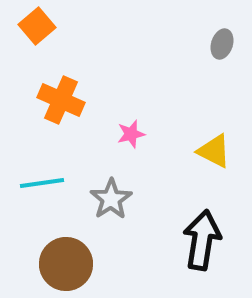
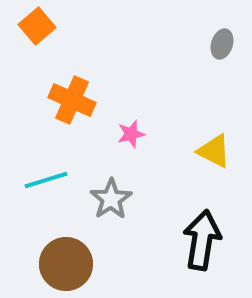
orange cross: moved 11 px right
cyan line: moved 4 px right, 3 px up; rotated 9 degrees counterclockwise
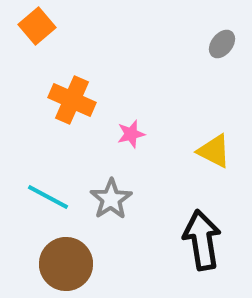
gray ellipse: rotated 20 degrees clockwise
cyan line: moved 2 px right, 17 px down; rotated 45 degrees clockwise
black arrow: rotated 18 degrees counterclockwise
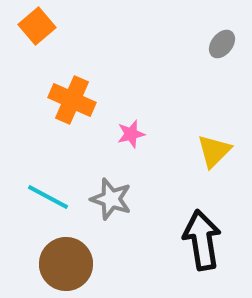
yellow triangle: rotated 48 degrees clockwise
gray star: rotated 21 degrees counterclockwise
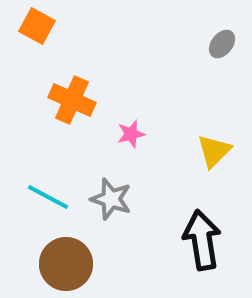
orange square: rotated 21 degrees counterclockwise
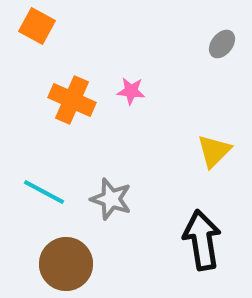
pink star: moved 43 px up; rotated 20 degrees clockwise
cyan line: moved 4 px left, 5 px up
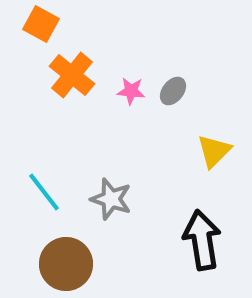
orange square: moved 4 px right, 2 px up
gray ellipse: moved 49 px left, 47 px down
orange cross: moved 25 px up; rotated 15 degrees clockwise
cyan line: rotated 24 degrees clockwise
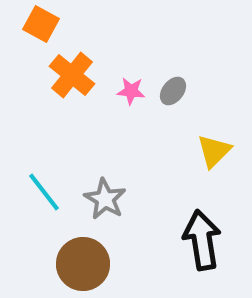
gray star: moved 6 px left; rotated 12 degrees clockwise
brown circle: moved 17 px right
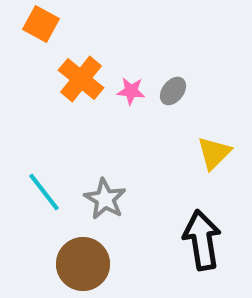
orange cross: moved 9 px right, 4 px down
yellow triangle: moved 2 px down
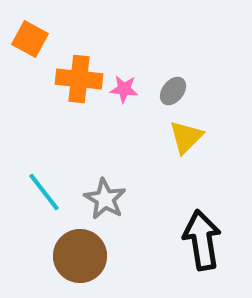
orange square: moved 11 px left, 15 px down
orange cross: moved 2 px left; rotated 33 degrees counterclockwise
pink star: moved 7 px left, 2 px up
yellow triangle: moved 28 px left, 16 px up
brown circle: moved 3 px left, 8 px up
